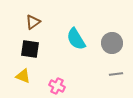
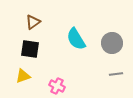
yellow triangle: rotated 42 degrees counterclockwise
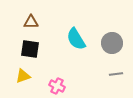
brown triangle: moved 2 px left; rotated 35 degrees clockwise
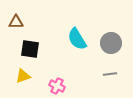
brown triangle: moved 15 px left
cyan semicircle: moved 1 px right
gray circle: moved 1 px left
gray line: moved 6 px left
